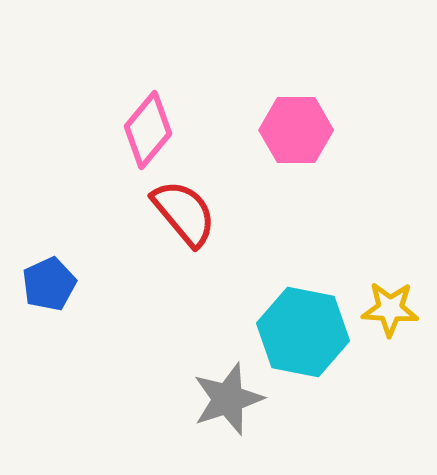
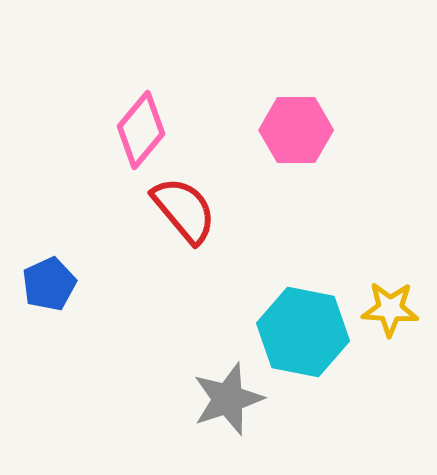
pink diamond: moved 7 px left
red semicircle: moved 3 px up
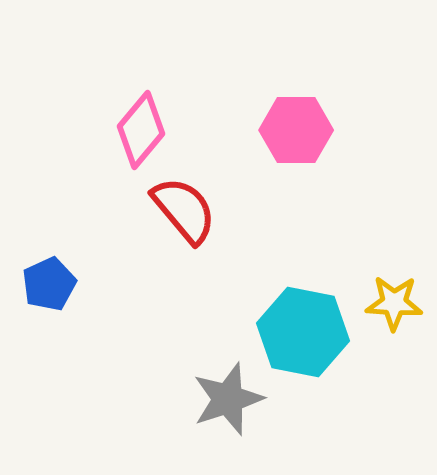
yellow star: moved 4 px right, 6 px up
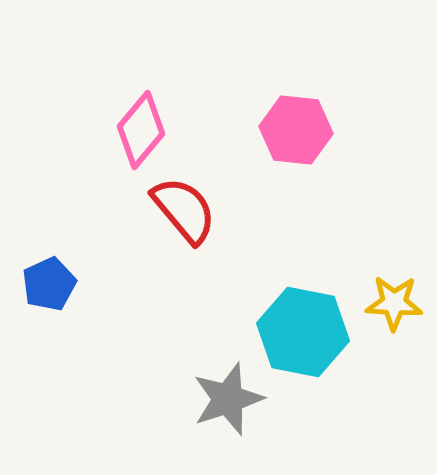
pink hexagon: rotated 6 degrees clockwise
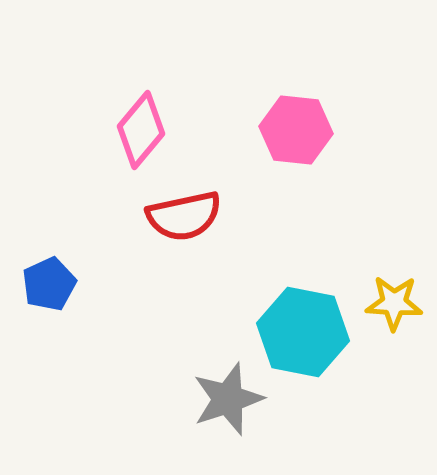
red semicircle: moved 6 px down; rotated 118 degrees clockwise
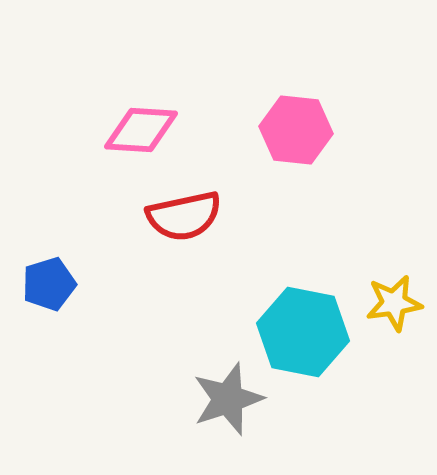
pink diamond: rotated 54 degrees clockwise
blue pentagon: rotated 8 degrees clockwise
yellow star: rotated 12 degrees counterclockwise
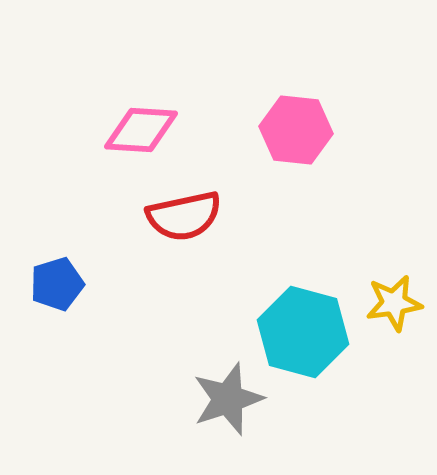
blue pentagon: moved 8 px right
cyan hexagon: rotated 4 degrees clockwise
